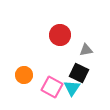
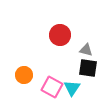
gray triangle: rotated 24 degrees clockwise
black square: moved 9 px right, 5 px up; rotated 18 degrees counterclockwise
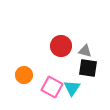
red circle: moved 1 px right, 11 px down
gray triangle: moved 1 px left, 1 px down
